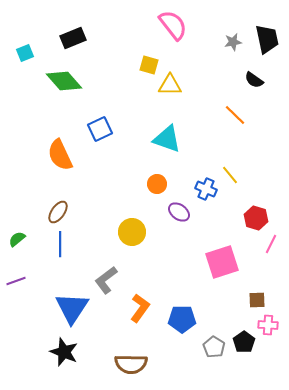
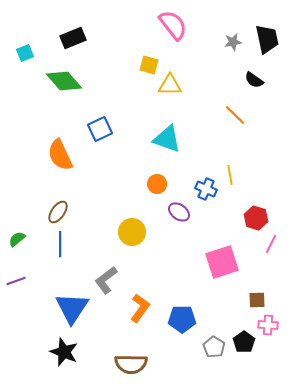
yellow line: rotated 30 degrees clockwise
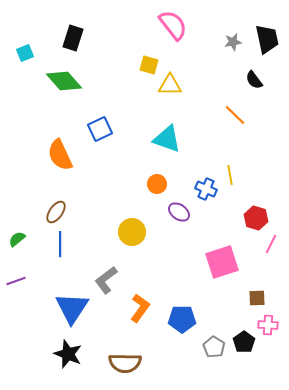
black rectangle: rotated 50 degrees counterclockwise
black semicircle: rotated 18 degrees clockwise
brown ellipse: moved 2 px left
brown square: moved 2 px up
black star: moved 4 px right, 2 px down
brown semicircle: moved 6 px left, 1 px up
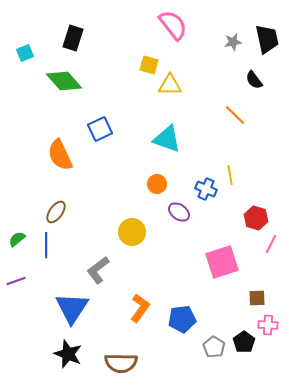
blue line: moved 14 px left, 1 px down
gray L-shape: moved 8 px left, 10 px up
blue pentagon: rotated 8 degrees counterclockwise
brown semicircle: moved 4 px left
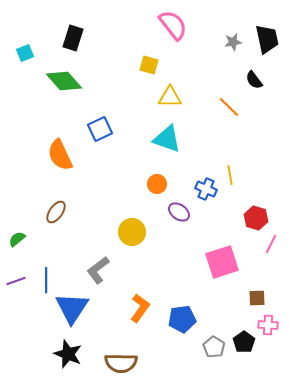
yellow triangle: moved 12 px down
orange line: moved 6 px left, 8 px up
blue line: moved 35 px down
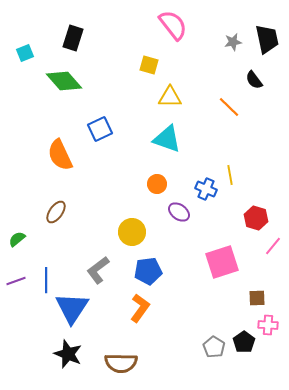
pink line: moved 2 px right, 2 px down; rotated 12 degrees clockwise
blue pentagon: moved 34 px left, 48 px up
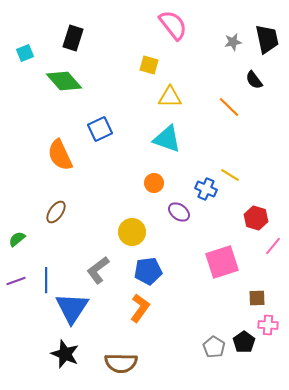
yellow line: rotated 48 degrees counterclockwise
orange circle: moved 3 px left, 1 px up
black star: moved 3 px left
